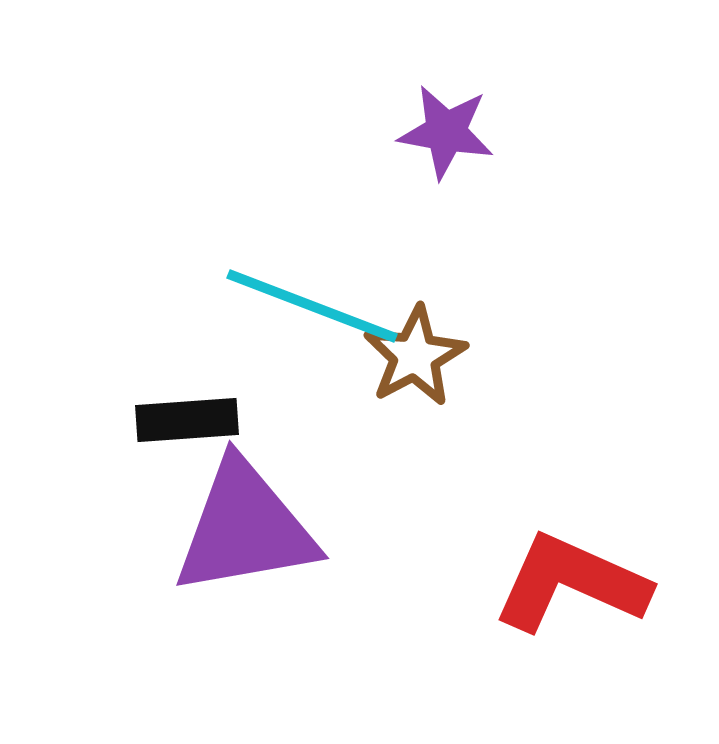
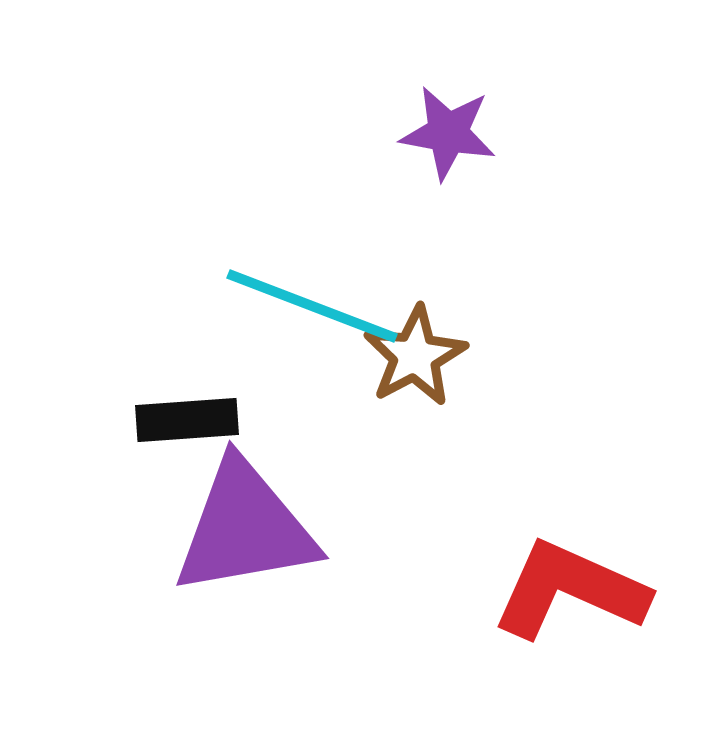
purple star: moved 2 px right, 1 px down
red L-shape: moved 1 px left, 7 px down
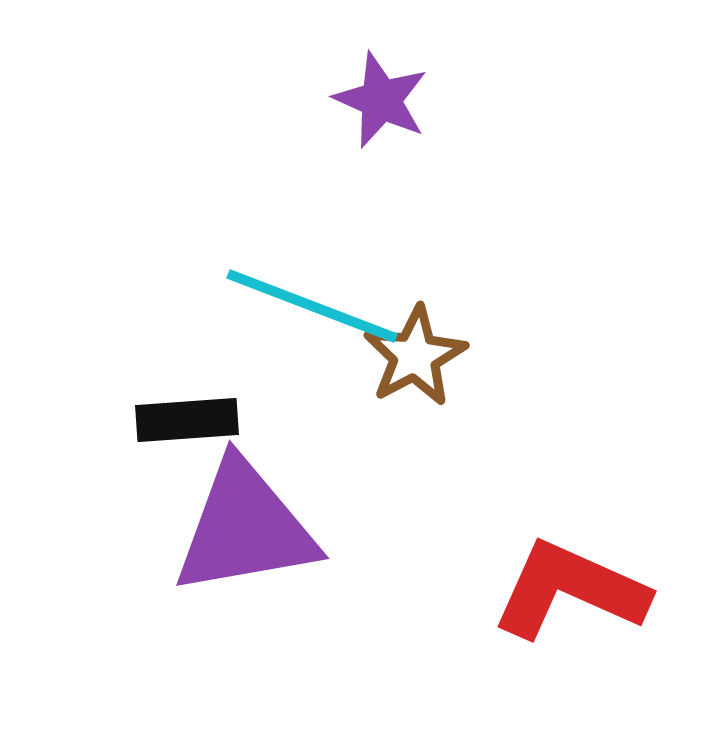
purple star: moved 67 px left, 33 px up; rotated 14 degrees clockwise
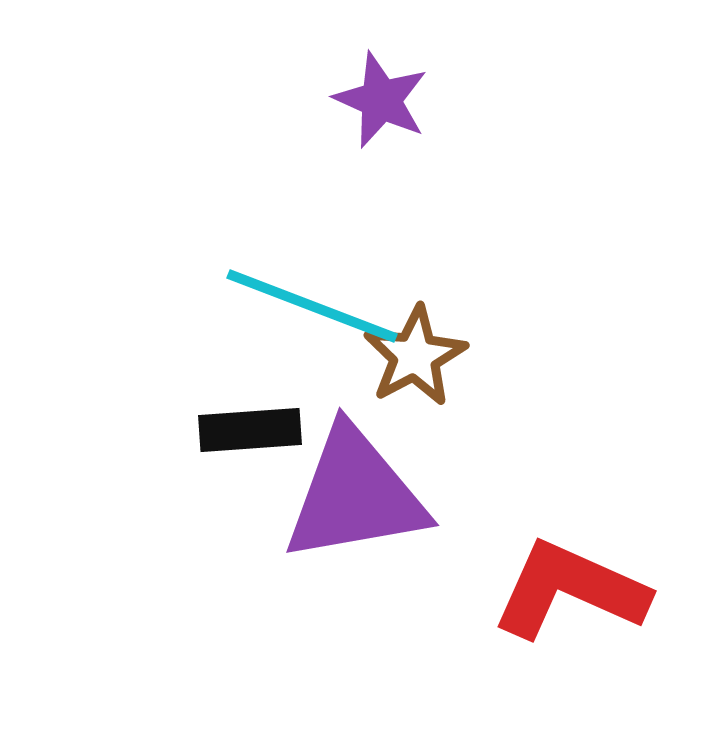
black rectangle: moved 63 px right, 10 px down
purple triangle: moved 110 px right, 33 px up
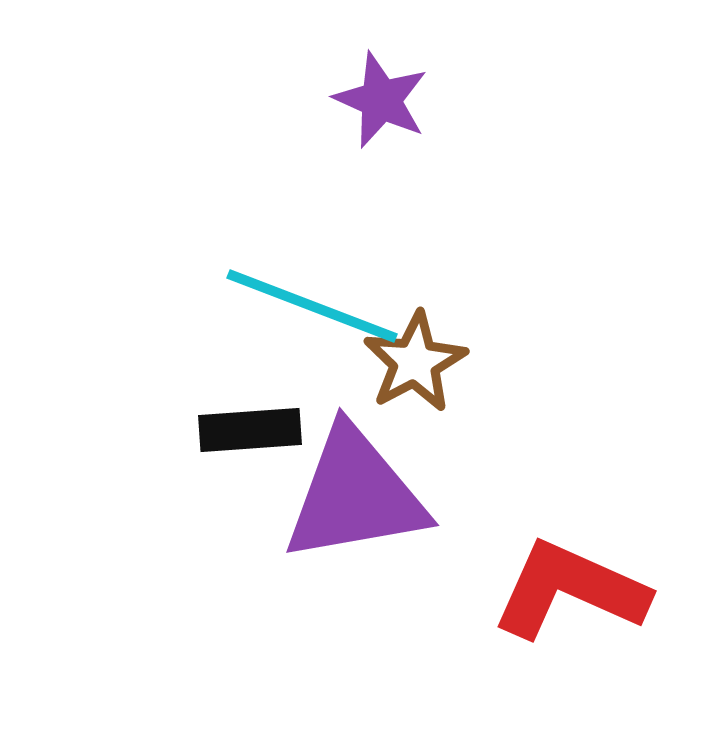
brown star: moved 6 px down
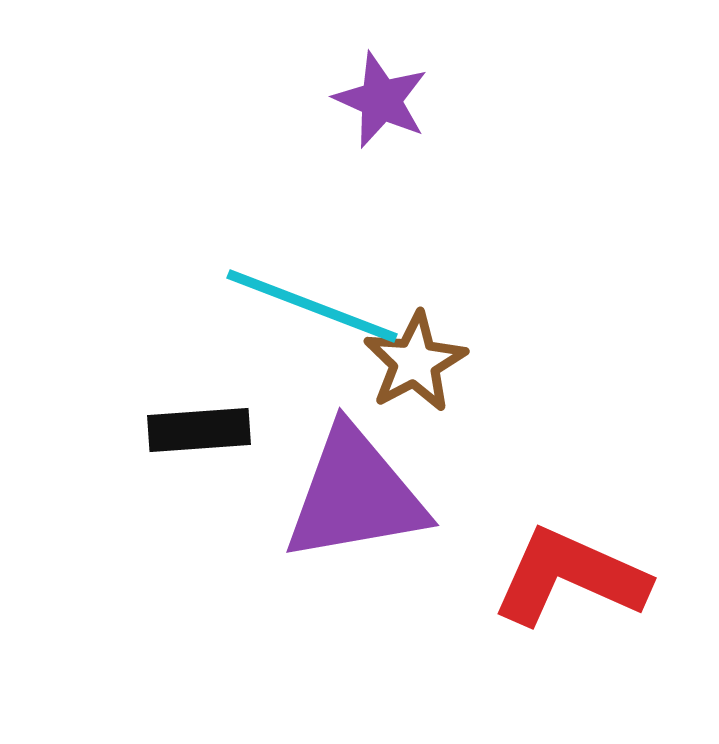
black rectangle: moved 51 px left
red L-shape: moved 13 px up
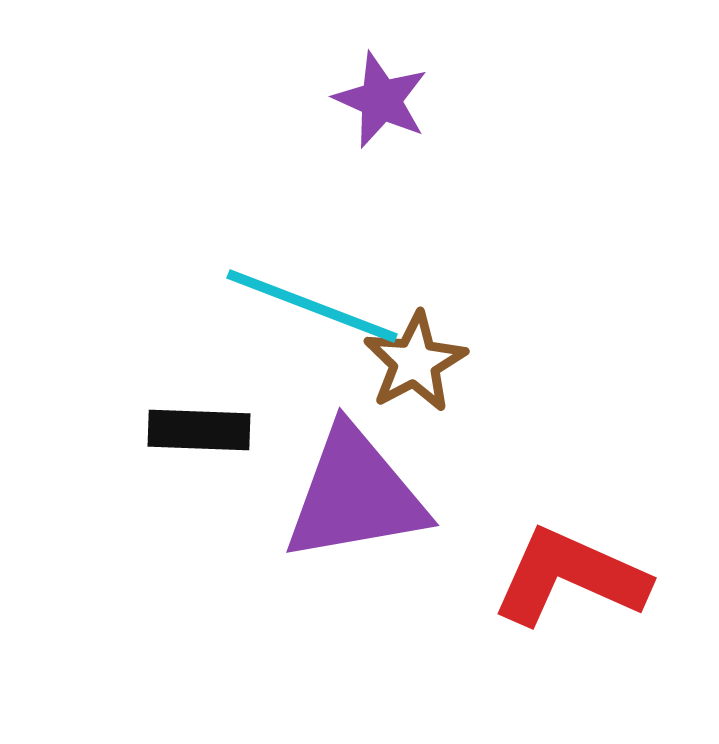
black rectangle: rotated 6 degrees clockwise
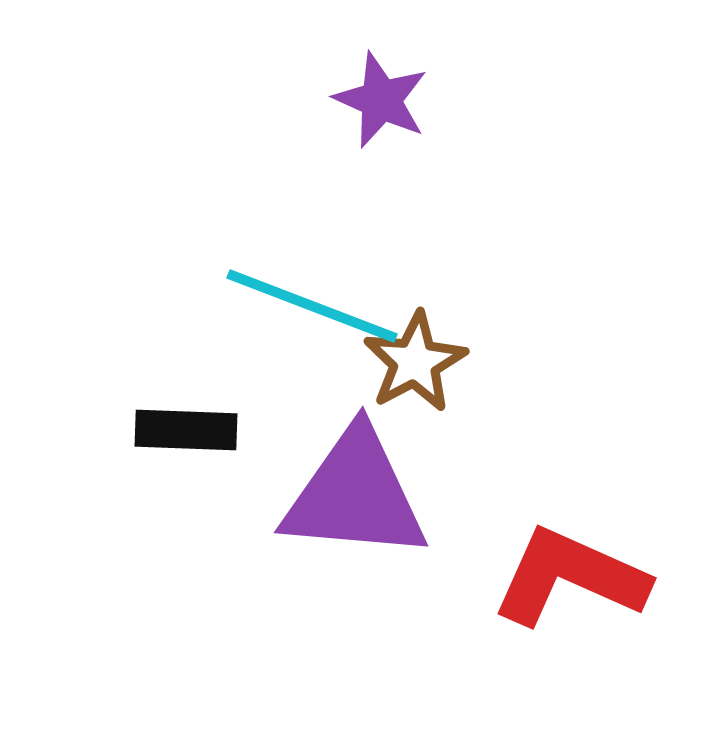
black rectangle: moved 13 px left
purple triangle: rotated 15 degrees clockwise
